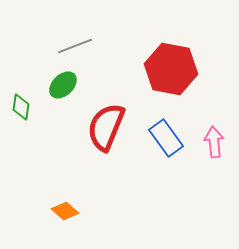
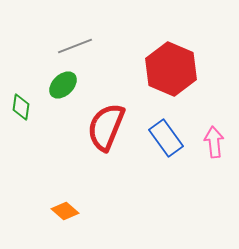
red hexagon: rotated 12 degrees clockwise
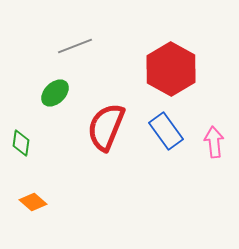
red hexagon: rotated 6 degrees clockwise
green ellipse: moved 8 px left, 8 px down
green diamond: moved 36 px down
blue rectangle: moved 7 px up
orange diamond: moved 32 px left, 9 px up
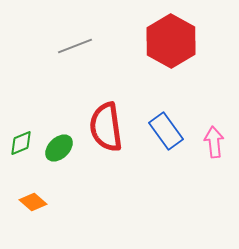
red hexagon: moved 28 px up
green ellipse: moved 4 px right, 55 px down
red semicircle: rotated 30 degrees counterclockwise
green diamond: rotated 60 degrees clockwise
